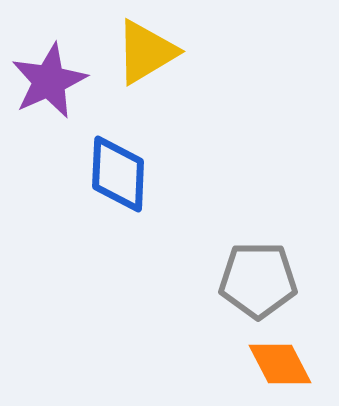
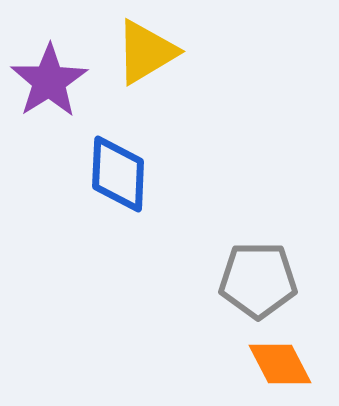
purple star: rotated 8 degrees counterclockwise
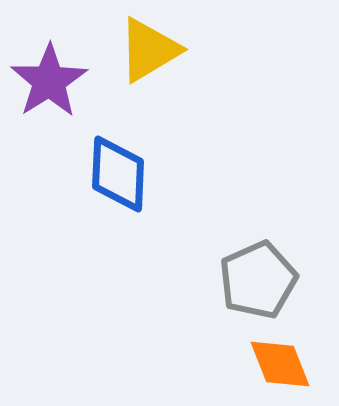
yellow triangle: moved 3 px right, 2 px up
gray pentagon: rotated 24 degrees counterclockwise
orange diamond: rotated 6 degrees clockwise
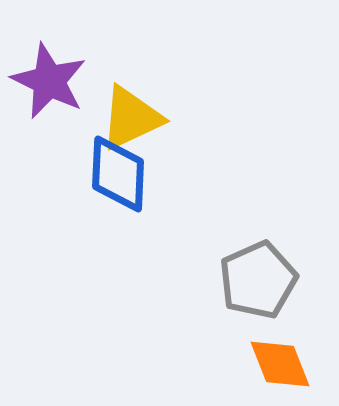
yellow triangle: moved 18 px left, 68 px down; rotated 6 degrees clockwise
purple star: rotated 14 degrees counterclockwise
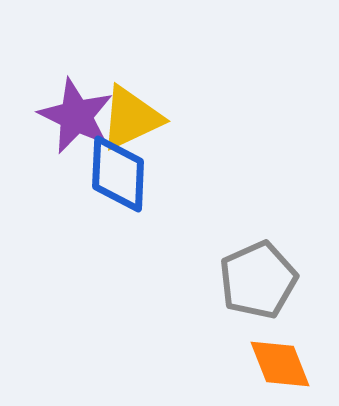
purple star: moved 27 px right, 35 px down
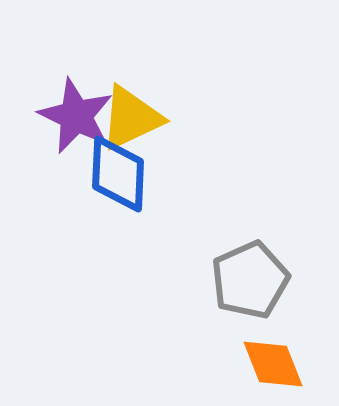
gray pentagon: moved 8 px left
orange diamond: moved 7 px left
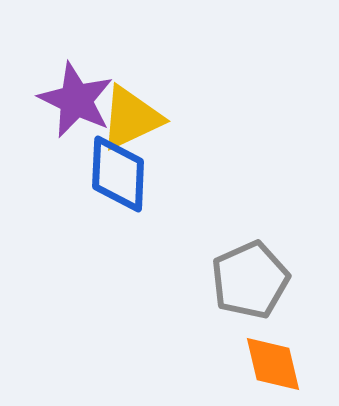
purple star: moved 16 px up
orange diamond: rotated 8 degrees clockwise
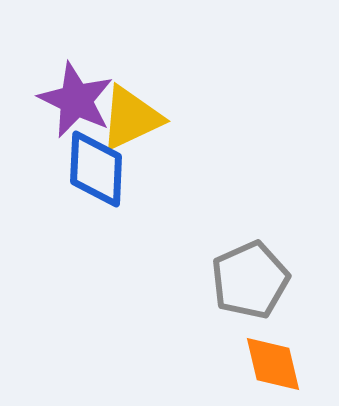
blue diamond: moved 22 px left, 5 px up
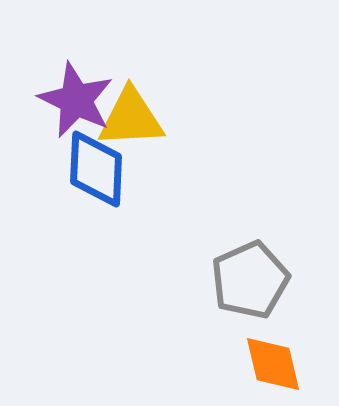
yellow triangle: rotated 22 degrees clockwise
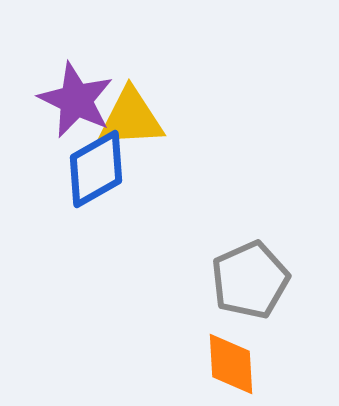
blue diamond: rotated 58 degrees clockwise
orange diamond: moved 42 px left; rotated 10 degrees clockwise
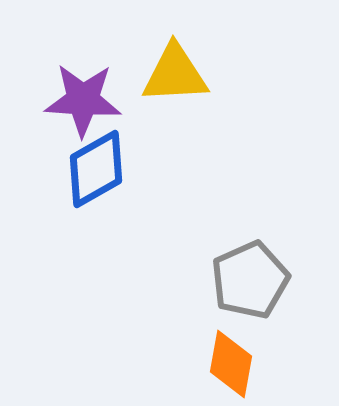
purple star: moved 7 px right; rotated 22 degrees counterclockwise
yellow triangle: moved 44 px right, 44 px up
orange diamond: rotated 14 degrees clockwise
